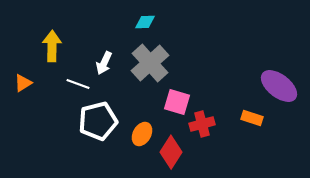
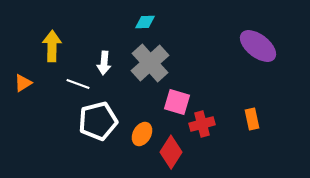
white arrow: rotated 20 degrees counterclockwise
purple ellipse: moved 21 px left, 40 px up
orange rectangle: moved 1 px down; rotated 60 degrees clockwise
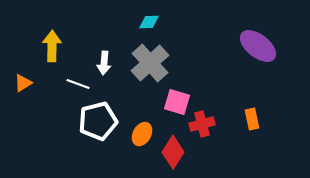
cyan diamond: moved 4 px right
red diamond: moved 2 px right
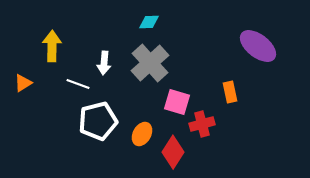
orange rectangle: moved 22 px left, 27 px up
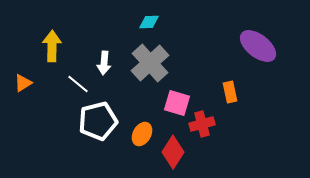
white line: rotated 20 degrees clockwise
pink square: moved 1 px down
